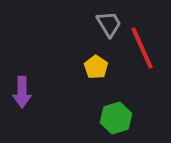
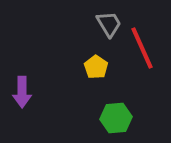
green hexagon: rotated 12 degrees clockwise
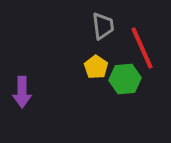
gray trapezoid: moved 6 px left, 2 px down; rotated 24 degrees clockwise
green hexagon: moved 9 px right, 39 px up
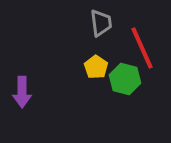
gray trapezoid: moved 2 px left, 3 px up
green hexagon: rotated 20 degrees clockwise
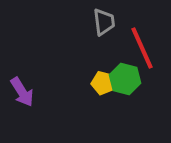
gray trapezoid: moved 3 px right, 1 px up
yellow pentagon: moved 7 px right, 16 px down; rotated 20 degrees counterclockwise
purple arrow: rotated 32 degrees counterclockwise
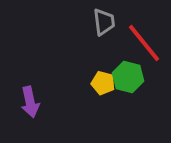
red line: moved 2 px right, 5 px up; rotated 15 degrees counterclockwise
green hexagon: moved 3 px right, 2 px up
purple arrow: moved 8 px right, 10 px down; rotated 20 degrees clockwise
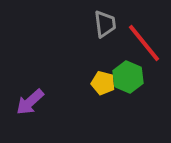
gray trapezoid: moved 1 px right, 2 px down
green hexagon: rotated 8 degrees clockwise
purple arrow: rotated 60 degrees clockwise
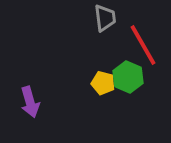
gray trapezoid: moved 6 px up
red line: moved 1 px left, 2 px down; rotated 9 degrees clockwise
purple arrow: rotated 64 degrees counterclockwise
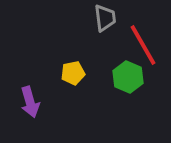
yellow pentagon: moved 30 px left, 10 px up; rotated 25 degrees counterclockwise
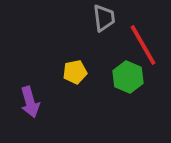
gray trapezoid: moved 1 px left
yellow pentagon: moved 2 px right, 1 px up
